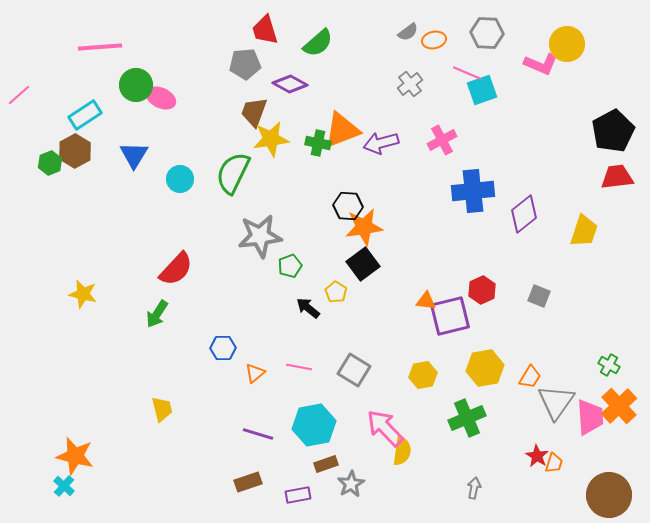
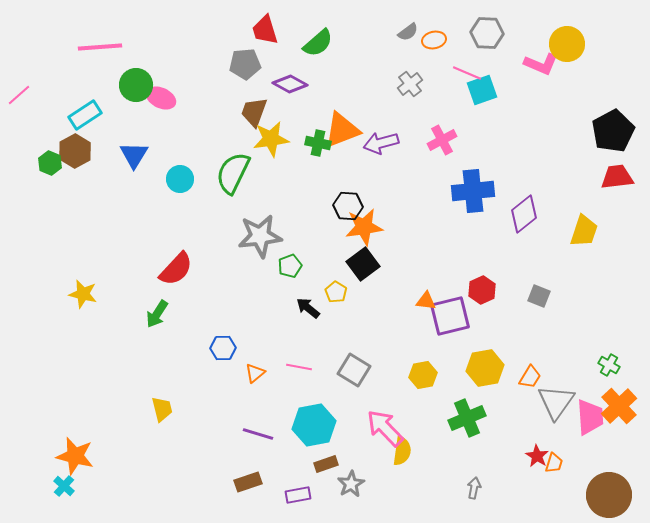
green hexagon at (50, 163): rotated 15 degrees counterclockwise
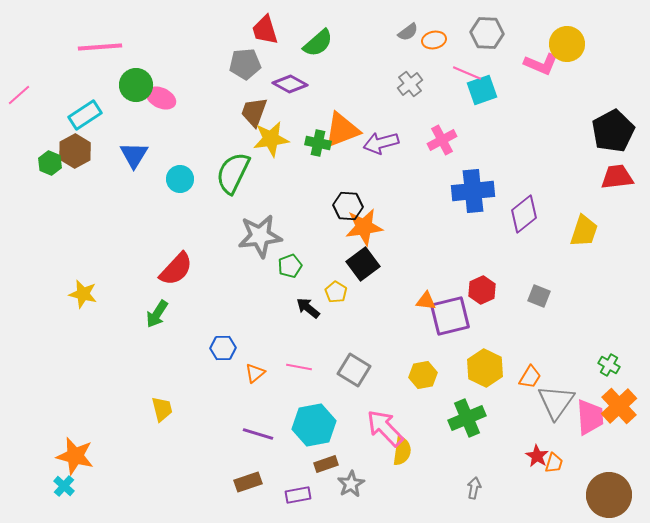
yellow hexagon at (485, 368): rotated 24 degrees counterclockwise
